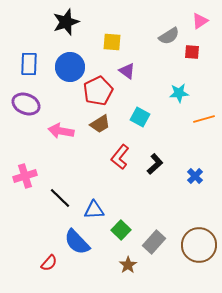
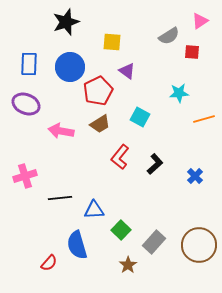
black line: rotated 50 degrees counterclockwise
blue semicircle: moved 3 px down; rotated 28 degrees clockwise
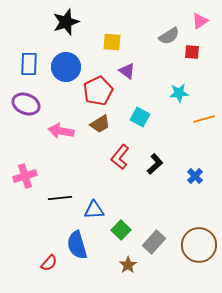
blue circle: moved 4 px left
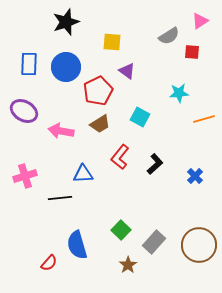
purple ellipse: moved 2 px left, 7 px down; rotated 8 degrees clockwise
blue triangle: moved 11 px left, 36 px up
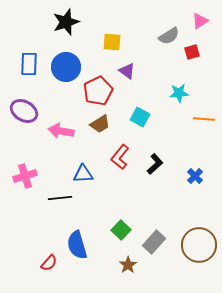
red square: rotated 21 degrees counterclockwise
orange line: rotated 20 degrees clockwise
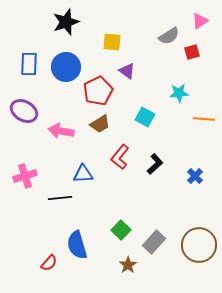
cyan square: moved 5 px right
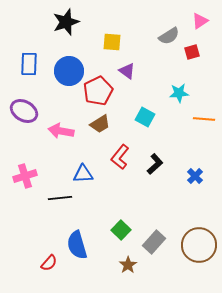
blue circle: moved 3 px right, 4 px down
